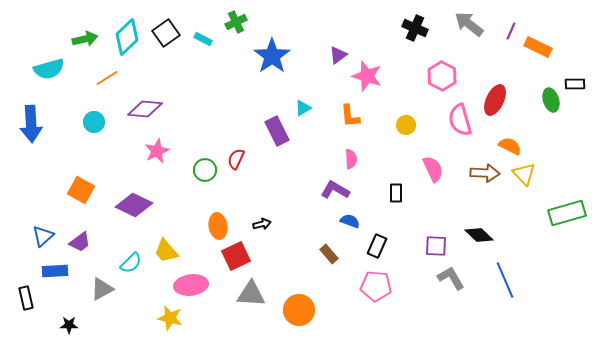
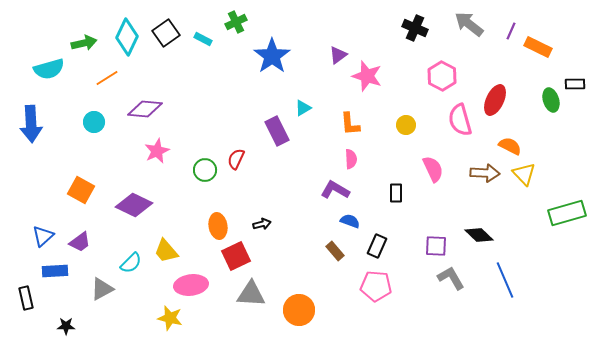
cyan diamond at (127, 37): rotated 21 degrees counterclockwise
green arrow at (85, 39): moved 1 px left, 4 px down
orange L-shape at (350, 116): moved 8 px down
brown rectangle at (329, 254): moved 6 px right, 3 px up
black star at (69, 325): moved 3 px left, 1 px down
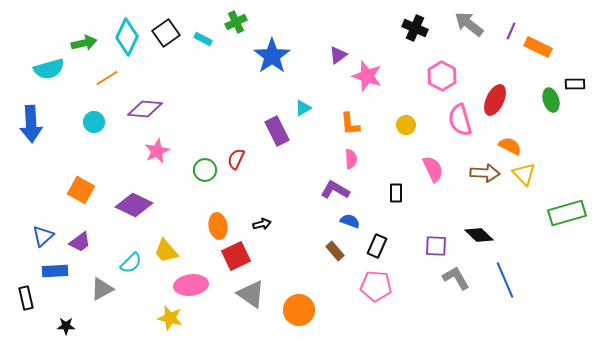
gray L-shape at (451, 278): moved 5 px right
gray triangle at (251, 294): rotated 32 degrees clockwise
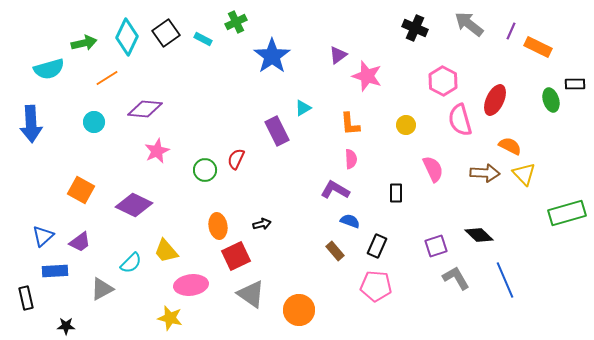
pink hexagon at (442, 76): moved 1 px right, 5 px down
purple square at (436, 246): rotated 20 degrees counterclockwise
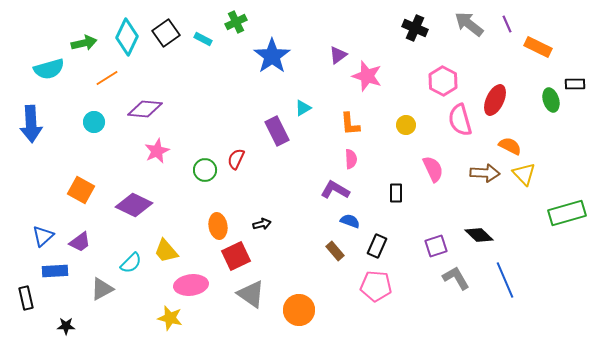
purple line at (511, 31): moved 4 px left, 7 px up; rotated 48 degrees counterclockwise
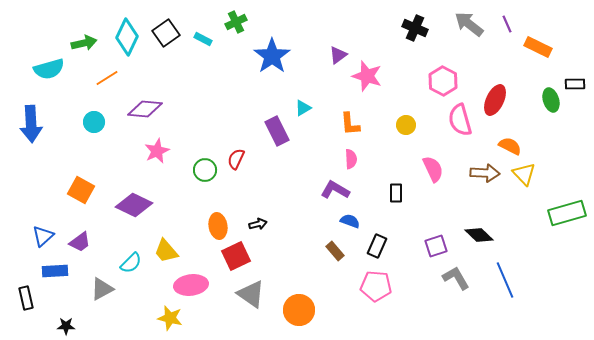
black arrow at (262, 224): moved 4 px left
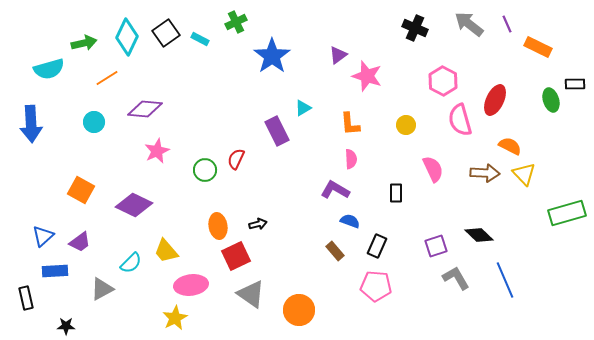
cyan rectangle at (203, 39): moved 3 px left
yellow star at (170, 318): moved 5 px right; rotated 30 degrees clockwise
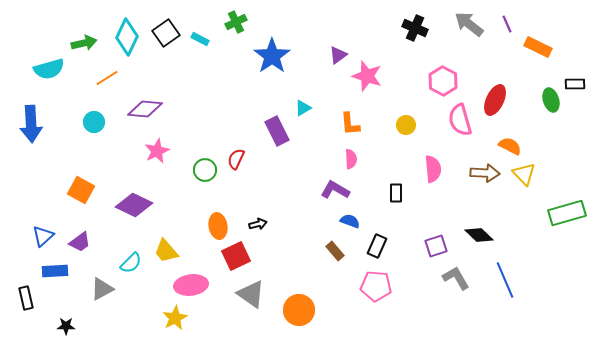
pink semicircle at (433, 169): rotated 20 degrees clockwise
